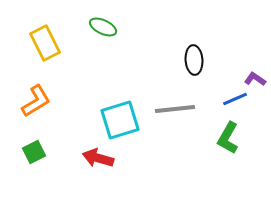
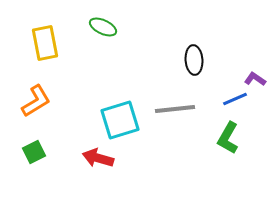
yellow rectangle: rotated 16 degrees clockwise
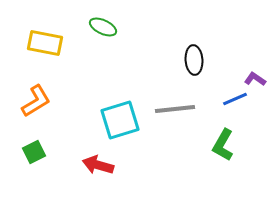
yellow rectangle: rotated 68 degrees counterclockwise
green L-shape: moved 5 px left, 7 px down
red arrow: moved 7 px down
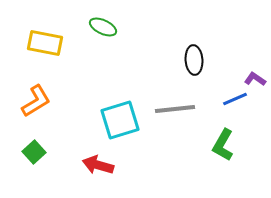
green square: rotated 15 degrees counterclockwise
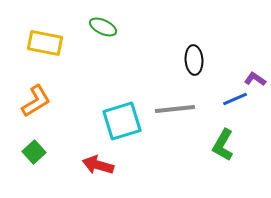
cyan square: moved 2 px right, 1 px down
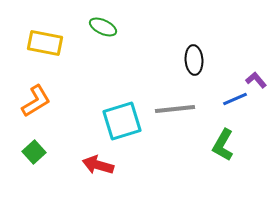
purple L-shape: moved 1 px right, 1 px down; rotated 15 degrees clockwise
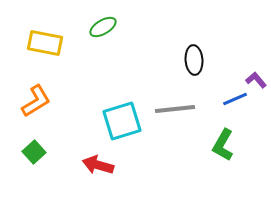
green ellipse: rotated 56 degrees counterclockwise
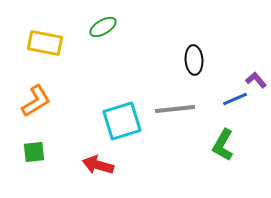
green square: rotated 35 degrees clockwise
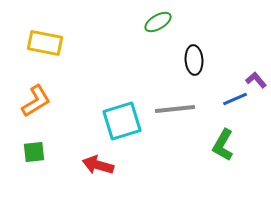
green ellipse: moved 55 px right, 5 px up
